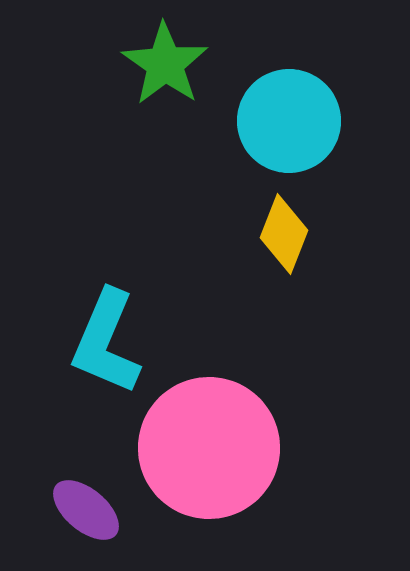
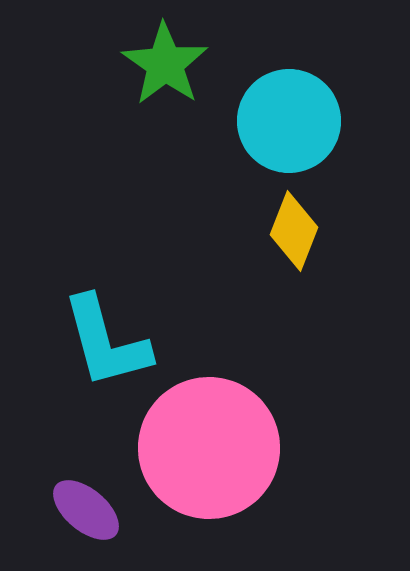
yellow diamond: moved 10 px right, 3 px up
cyan L-shape: rotated 38 degrees counterclockwise
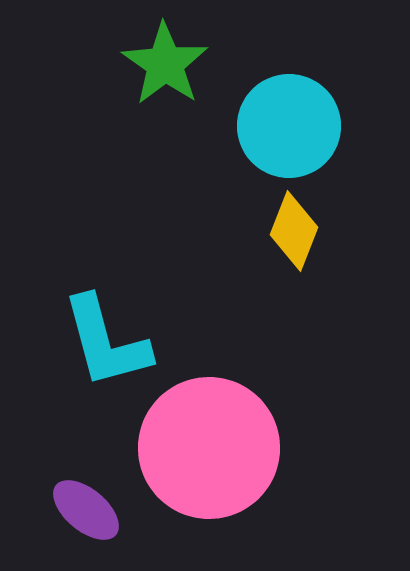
cyan circle: moved 5 px down
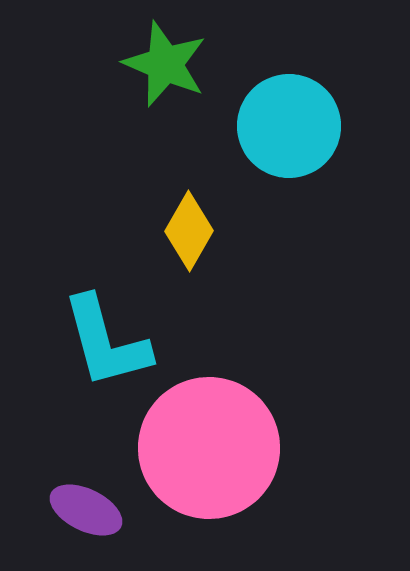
green star: rotated 12 degrees counterclockwise
yellow diamond: moved 105 px left; rotated 8 degrees clockwise
purple ellipse: rotated 14 degrees counterclockwise
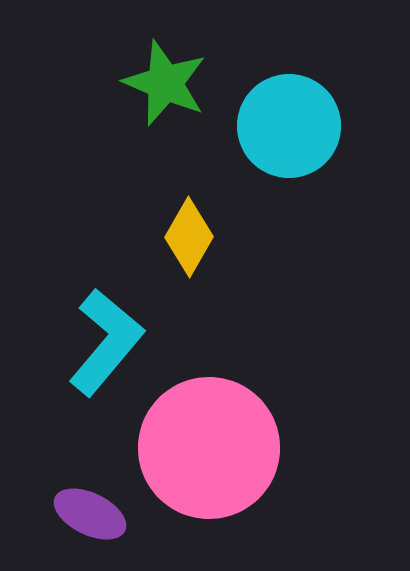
green star: moved 19 px down
yellow diamond: moved 6 px down
cyan L-shape: rotated 125 degrees counterclockwise
purple ellipse: moved 4 px right, 4 px down
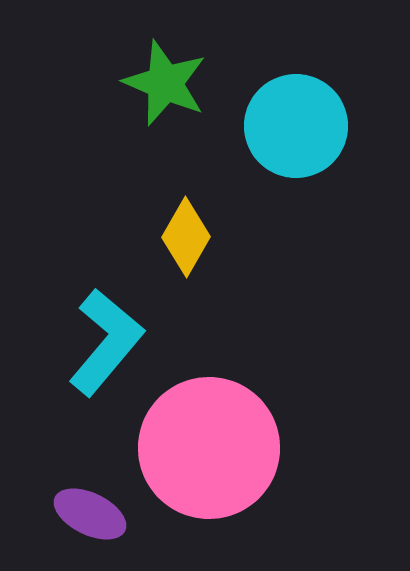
cyan circle: moved 7 px right
yellow diamond: moved 3 px left
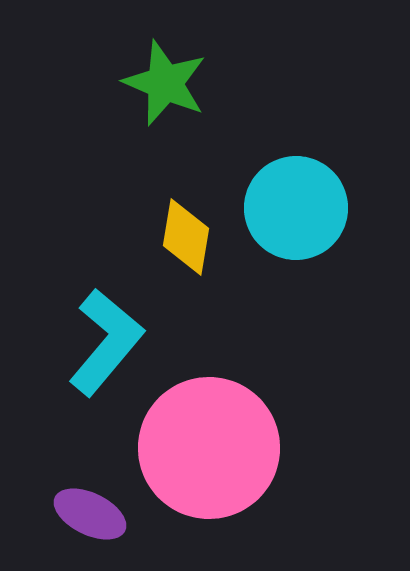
cyan circle: moved 82 px down
yellow diamond: rotated 20 degrees counterclockwise
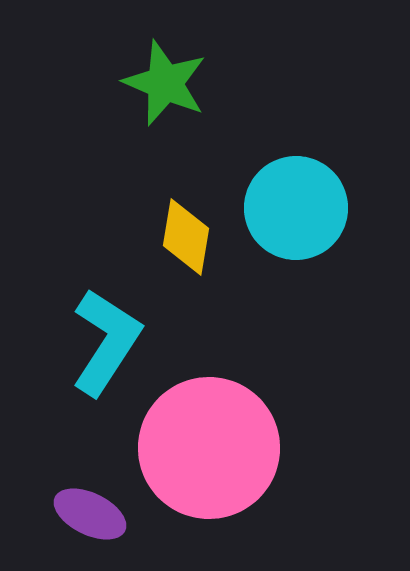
cyan L-shape: rotated 7 degrees counterclockwise
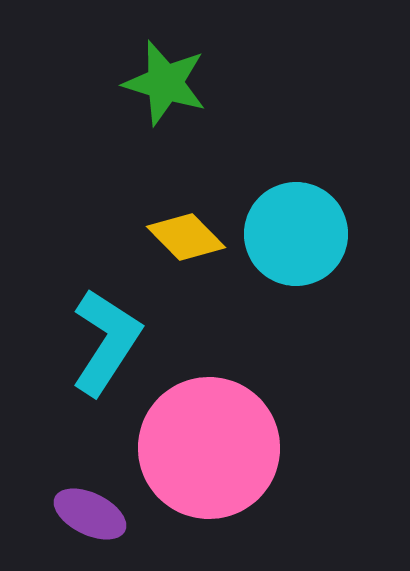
green star: rotated 6 degrees counterclockwise
cyan circle: moved 26 px down
yellow diamond: rotated 54 degrees counterclockwise
